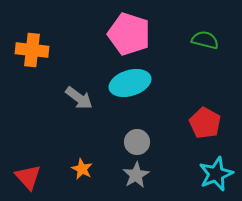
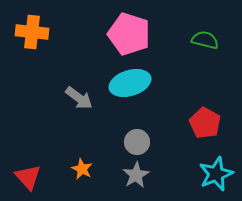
orange cross: moved 18 px up
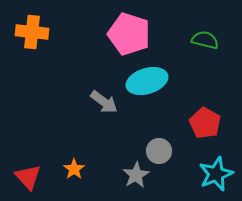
cyan ellipse: moved 17 px right, 2 px up
gray arrow: moved 25 px right, 4 px down
gray circle: moved 22 px right, 9 px down
orange star: moved 8 px left; rotated 10 degrees clockwise
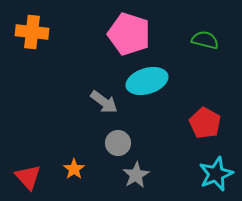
gray circle: moved 41 px left, 8 px up
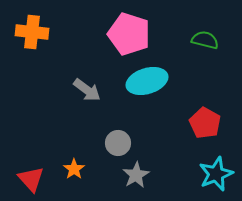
gray arrow: moved 17 px left, 12 px up
red triangle: moved 3 px right, 2 px down
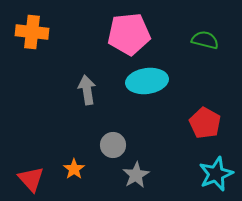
pink pentagon: rotated 24 degrees counterclockwise
cyan ellipse: rotated 9 degrees clockwise
gray arrow: rotated 136 degrees counterclockwise
gray circle: moved 5 px left, 2 px down
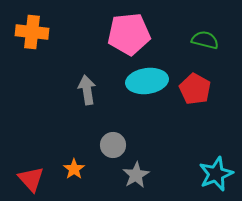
red pentagon: moved 10 px left, 34 px up
